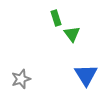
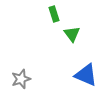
green rectangle: moved 2 px left, 4 px up
blue triangle: rotated 35 degrees counterclockwise
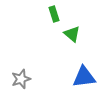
green triangle: rotated 12 degrees counterclockwise
blue triangle: moved 2 px left, 2 px down; rotated 30 degrees counterclockwise
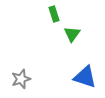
green triangle: rotated 24 degrees clockwise
blue triangle: moved 1 px right; rotated 25 degrees clockwise
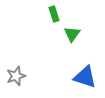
gray star: moved 5 px left, 3 px up
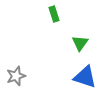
green triangle: moved 8 px right, 9 px down
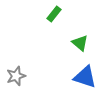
green rectangle: rotated 56 degrees clockwise
green triangle: rotated 24 degrees counterclockwise
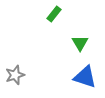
green triangle: rotated 18 degrees clockwise
gray star: moved 1 px left, 1 px up
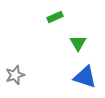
green rectangle: moved 1 px right, 3 px down; rotated 28 degrees clockwise
green triangle: moved 2 px left
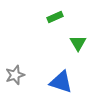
blue triangle: moved 24 px left, 5 px down
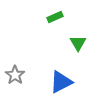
gray star: rotated 18 degrees counterclockwise
blue triangle: rotated 45 degrees counterclockwise
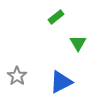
green rectangle: moved 1 px right; rotated 14 degrees counterclockwise
gray star: moved 2 px right, 1 px down
